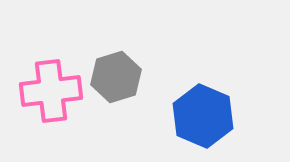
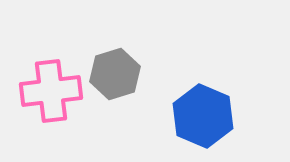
gray hexagon: moved 1 px left, 3 px up
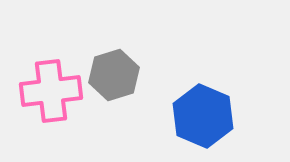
gray hexagon: moved 1 px left, 1 px down
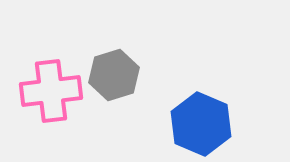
blue hexagon: moved 2 px left, 8 px down
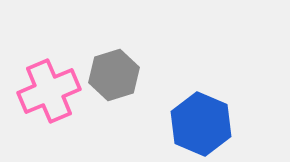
pink cross: moved 2 px left; rotated 16 degrees counterclockwise
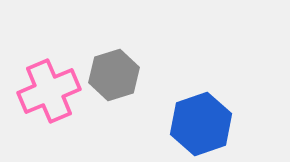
blue hexagon: rotated 18 degrees clockwise
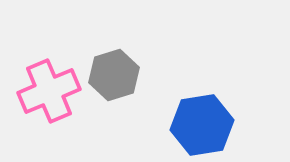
blue hexagon: moved 1 px right, 1 px down; rotated 10 degrees clockwise
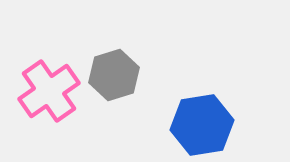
pink cross: rotated 12 degrees counterclockwise
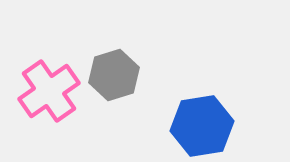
blue hexagon: moved 1 px down
